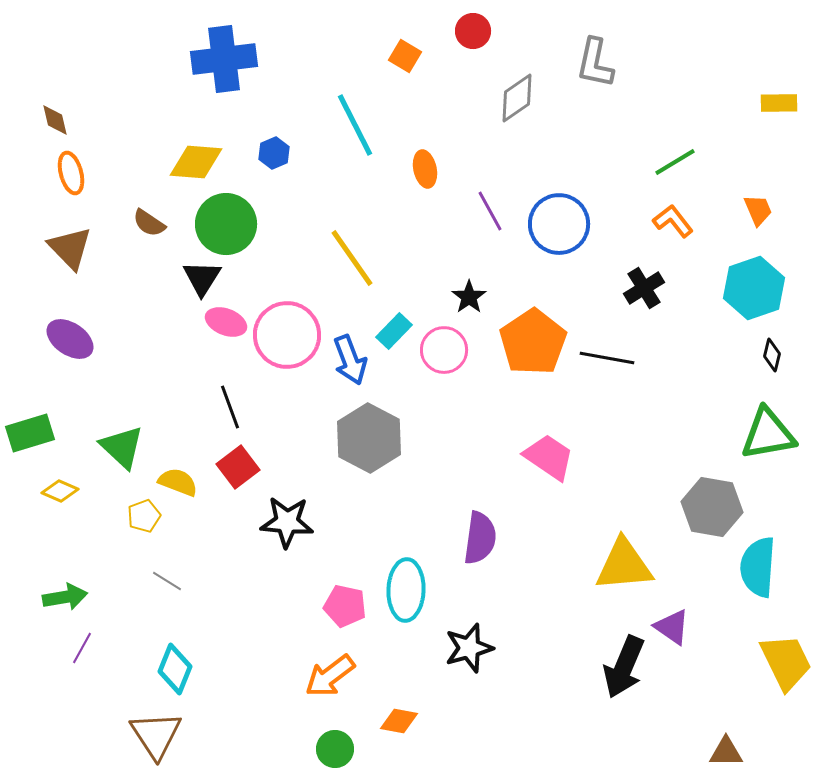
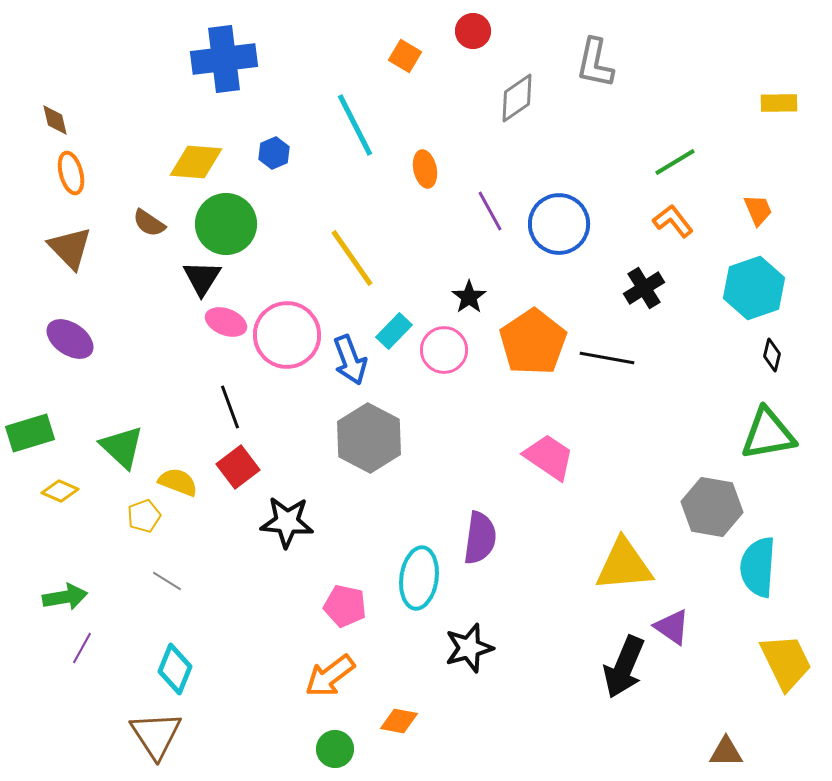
cyan ellipse at (406, 590): moved 13 px right, 12 px up; rotated 6 degrees clockwise
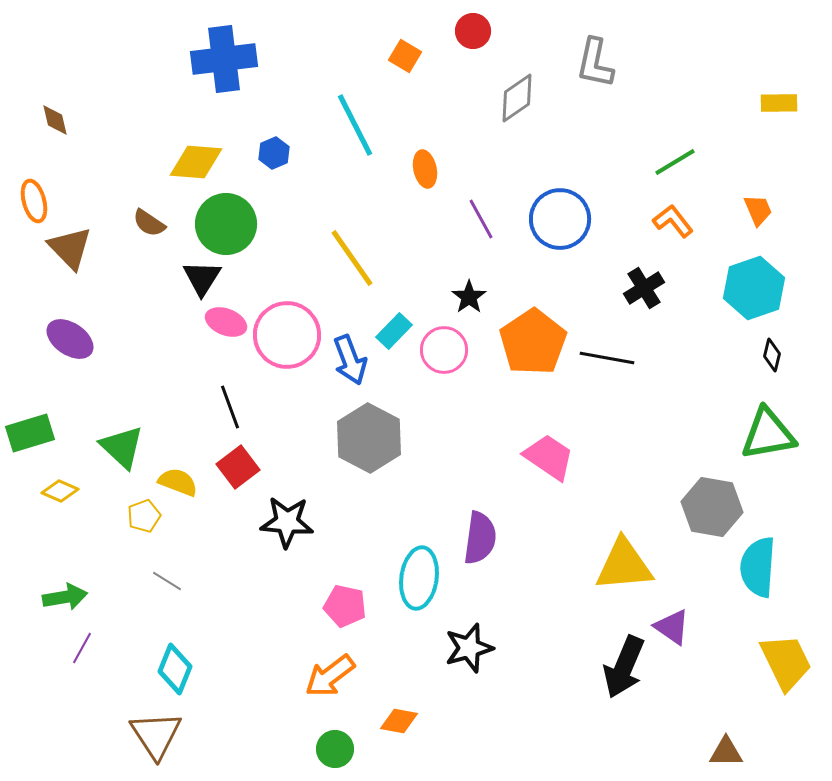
orange ellipse at (71, 173): moved 37 px left, 28 px down
purple line at (490, 211): moved 9 px left, 8 px down
blue circle at (559, 224): moved 1 px right, 5 px up
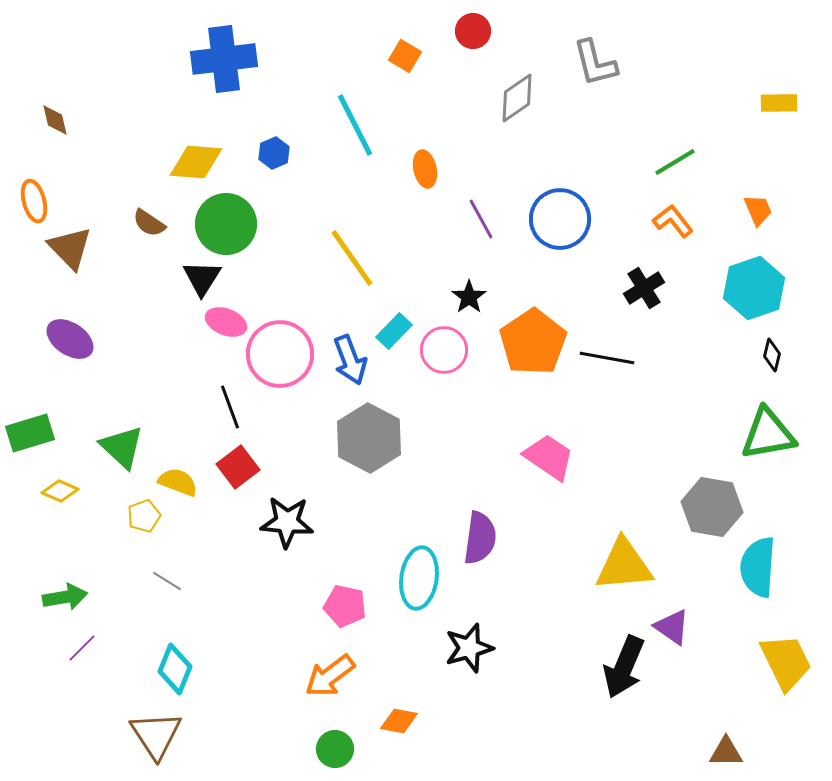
gray L-shape at (595, 63): rotated 26 degrees counterclockwise
pink circle at (287, 335): moved 7 px left, 19 px down
purple line at (82, 648): rotated 16 degrees clockwise
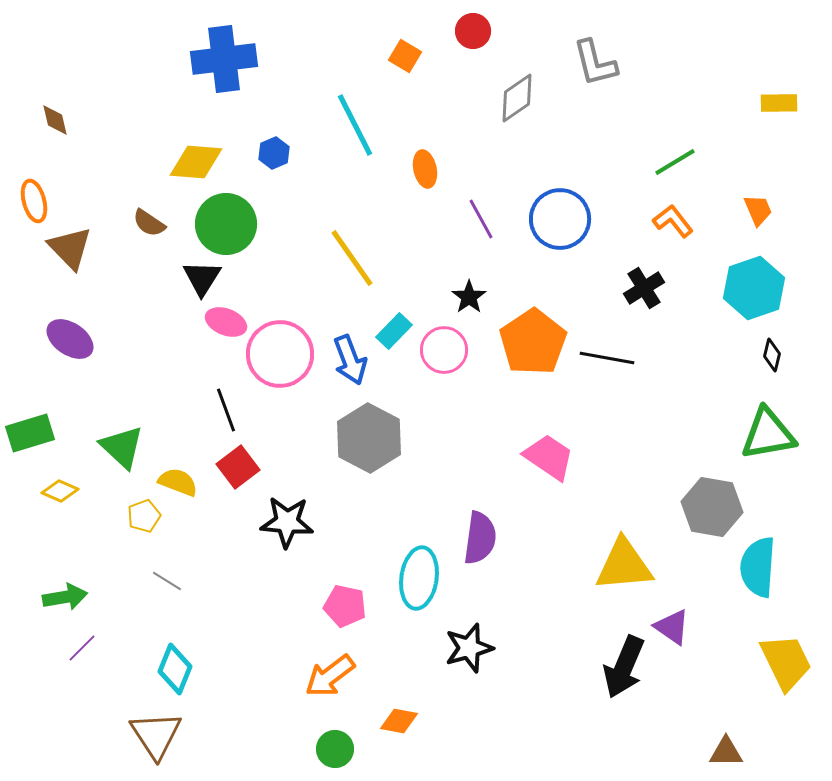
black line at (230, 407): moved 4 px left, 3 px down
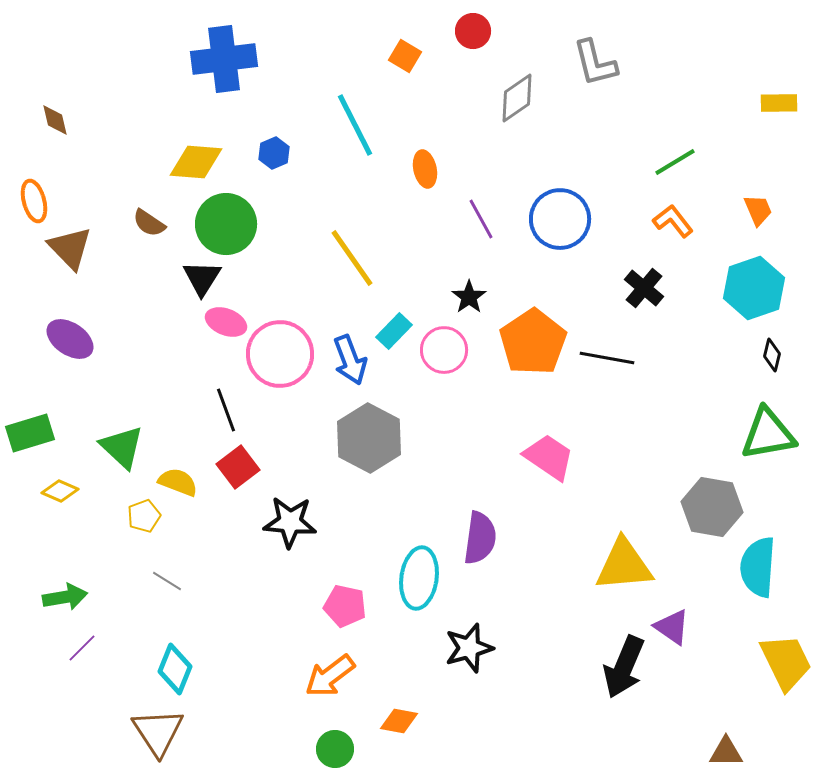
black cross at (644, 288): rotated 18 degrees counterclockwise
black star at (287, 522): moved 3 px right
brown triangle at (156, 735): moved 2 px right, 3 px up
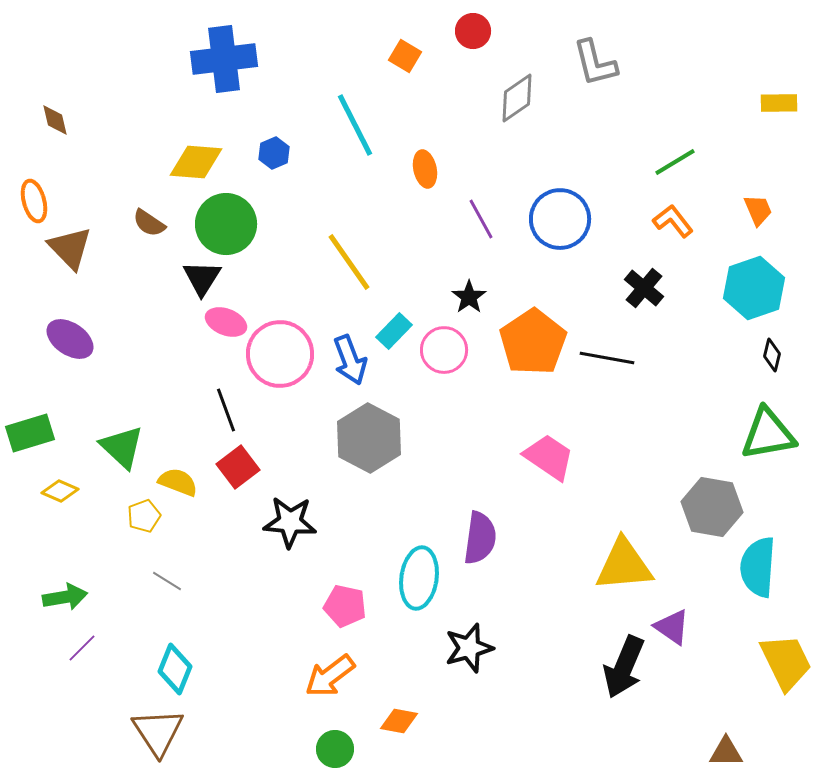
yellow line at (352, 258): moved 3 px left, 4 px down
